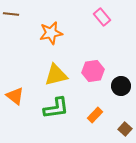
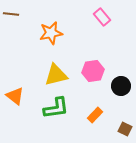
brown square: rotated 16 degrees counterclockwise
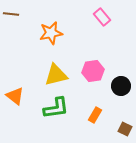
orange rectangle: rotated 14 degrees counterclockwise
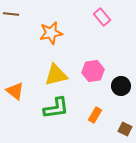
orange triangle: moved 5 px up
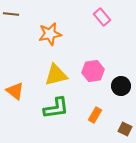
orange star: moved 1 px left, 1 px down
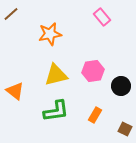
brown line: rotated 49 degrees counterclockwise
green L-shape: moved 3 px down
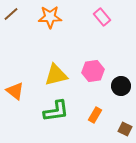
orange star: moved 17 px up; rotated 10 degrees clockwise
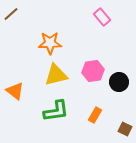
orange star: moved 26 px down
black circle: moved 2 px left, 4 px up
